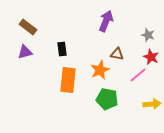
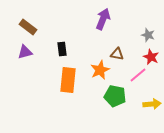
purple arrow: moved 3 px left, 2 px up
green pentagon: moved 8 px right, 3 px up
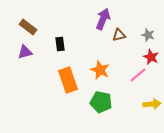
black rectangle: moved 2 px left, 5 px up
brown triangle: moved 2 px right, 19 px up; rotated 24 degrees counterclockwise
orange star: rotated 24 degrees counterclockwise
orange rectangle: rotated 25 degrees counterclockwise
green pentagon: moved 14 px left, 6 px down
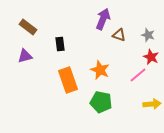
brown triangle: rotated 32 degrees clockwise
purple triangle: moved 4 px down
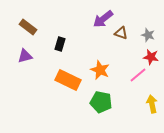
purple arrow: rotated 150 degrees counterclockwise
brown triangle: moved 2 px right, 2 px up
black rectangle: rotated 24 degrees clockwise
red star: rotated 14 degrees counterclockwise
orange rectangle: rotated 45 degrees counterclockwise
yellow arrow: rotated 96 degrees counterclockwise
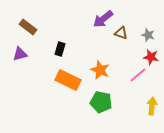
black rectangle: moved 5 px down
purple triangle: moved 5 px left, 2 px up
yellow arrow: moved 2 px down; rotated 18 degrees clockwise
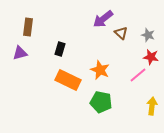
brown rectangle: rotated 60 degrees clockwise
brown triangle: rotated 24 degrees clockwise
purple triangle: moved 1 px up
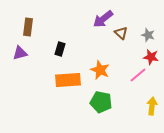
orange rectangle: rotated 30 degrees counterclockwise
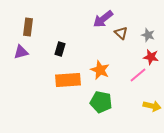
purple triangle: moved 1 px right, 1 px up
yellow arrow: rotated 96 degrees clockwise
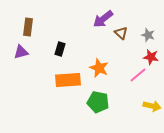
orange star: moved 1 px left, 2 px up
green pentagon: moved 3 px left
